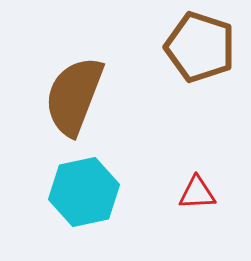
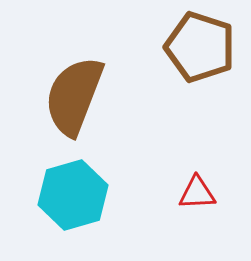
cyan hexagon: moved 11 px left, 3 px down; rotated 4 degrees counterclockwise
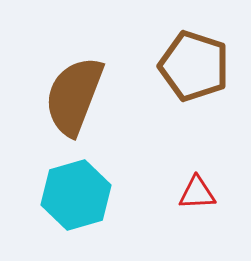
brown pentagon: moved 6 px left, 19 px down
cyan hexagon: moved 3 px right
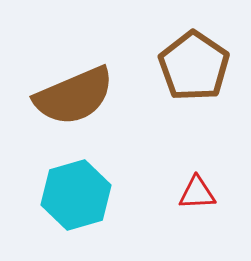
brown pentagon: rotated 16 degrees clockwise
brown semicircle: rotated 134 degrees counterclockwise
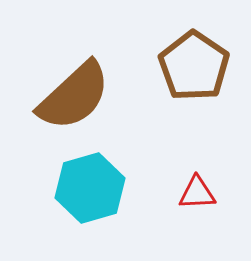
brown semicircle: rotated 20 degrees counterclockwise
cyan hexagon: moved 14 px right, 7 px up
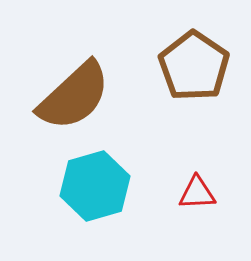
cyan hexagon: moved 5 px right, 2 px up
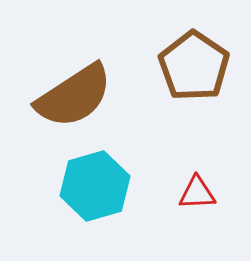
brown semicircle: rotated 10 degrees clockwise
